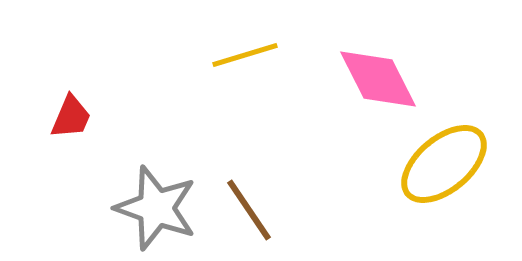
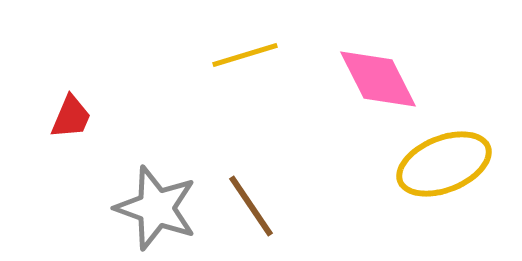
yellow ellipse: rotated 18 degrees clockwise
brown line: moved 2 px right, 4 px up
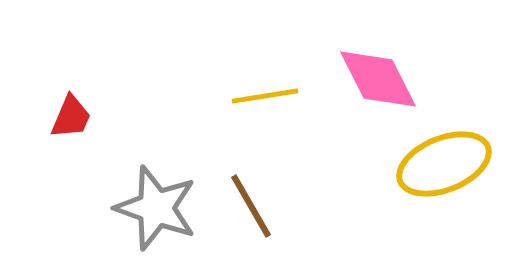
yellow line: moved 20 px right, 41 px down; rotated 8 degrees clockwise
brown line: rotated 4 degrees clockwise
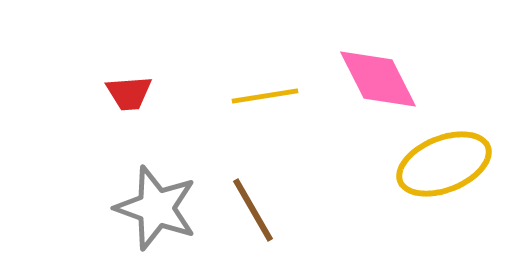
red trapezoid: moved 58 px right, 24 px up; rotated 63 degrees clockwise
brown line: moved 2 px right, 4 px down
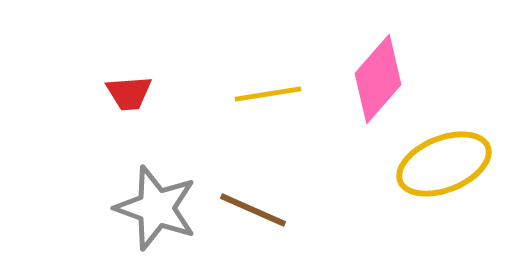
pink diamond: rotated 68 degrees clockwise
yellow line: moved 3 px right, 2 px up
brown line: rotated 36 degrees counterclockwise
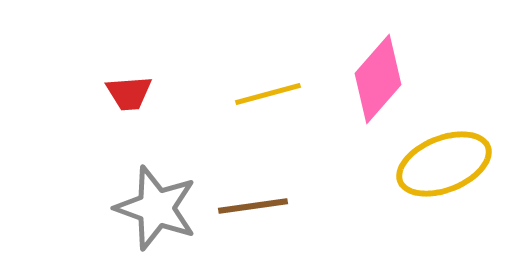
yellow line: rotated 6 degrees counterclockwise
brown line: moved 4 px up; rotated 32 degrees counterclockwise
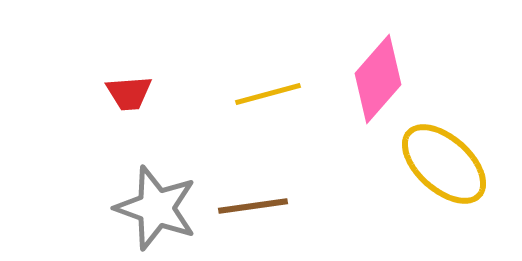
yellow ellipse: rotated 64 degrees clockwise
